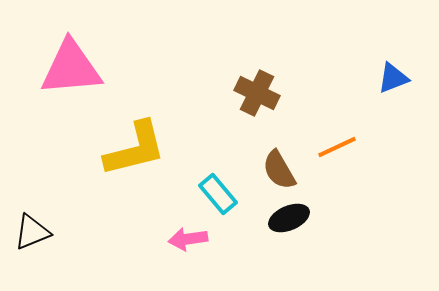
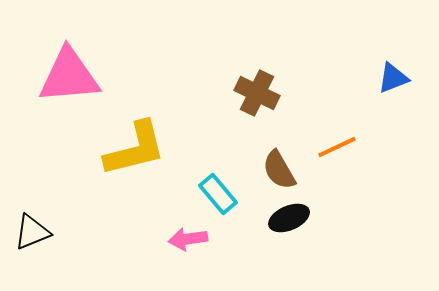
pink triangle: moved 2 px left, 8 px down
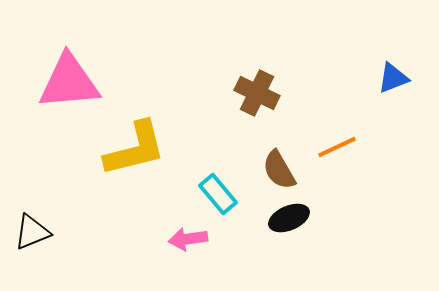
pink triangle: moved 6 px down
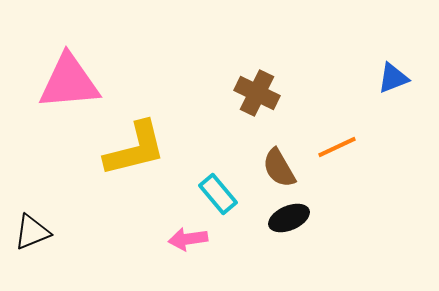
brown semicircle: moved 2 px up
